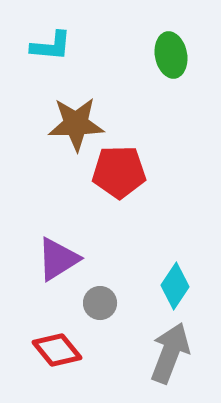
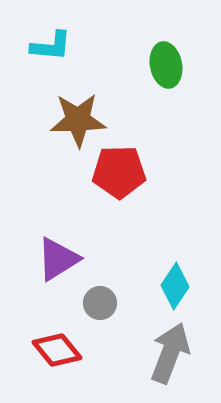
green ellipse: moved 5 px left, 10 px down
brown star: moved 2 px right, 4 px up
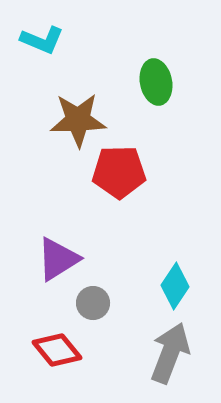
cyan L-shape: moved 9 px left, 6 px up; rotated 18 degrees clockwise
green ellipse: moved 10 px left, 17 px down
gray circle: moved 7 px left
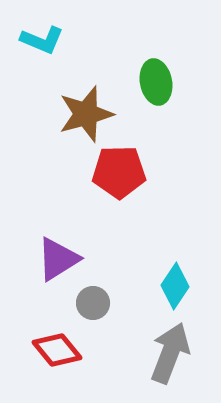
brown star: moved 8 px right, 6 px up; rotated 14 degrees counterclockwise
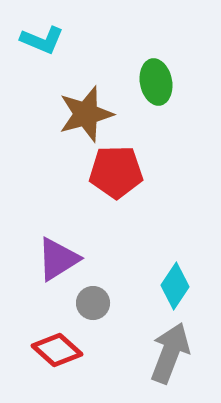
red pentagon: moved 3 px left
red diamond: rotated 9 degrees counterclockwise
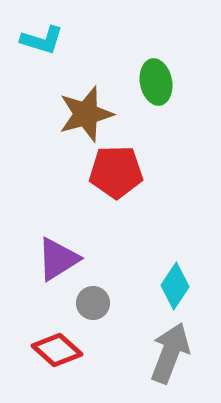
cyan L-shape: rotated 6 degrees counterclockwise
